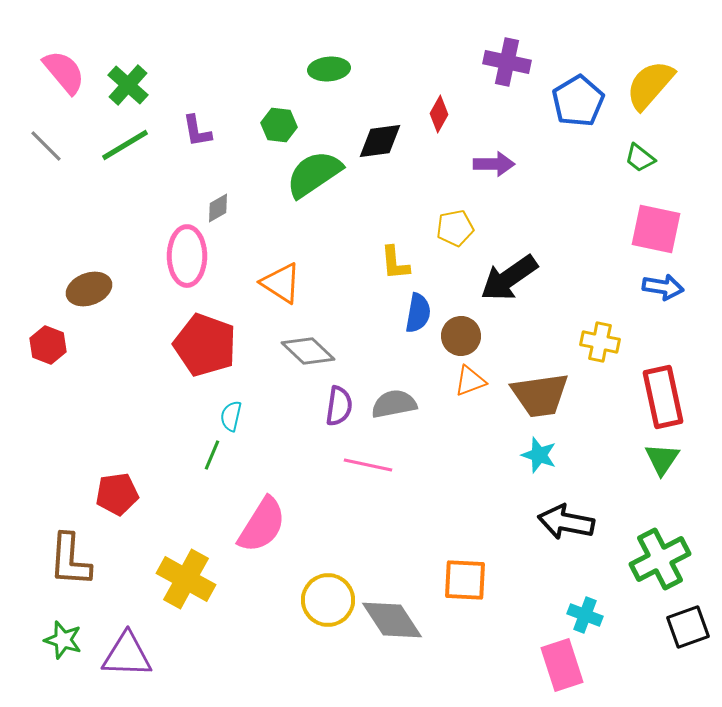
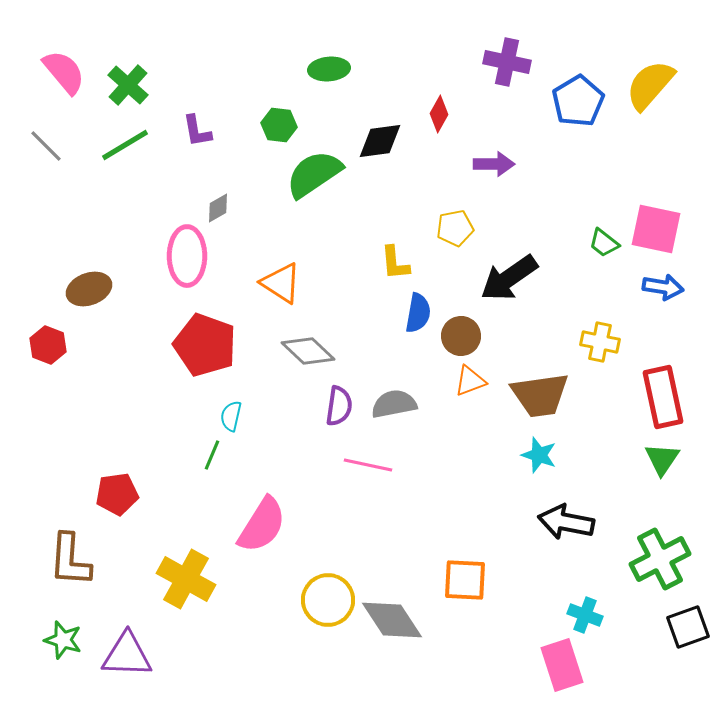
green trapezoid at (640, 158): moved 36 px left, 85 px down
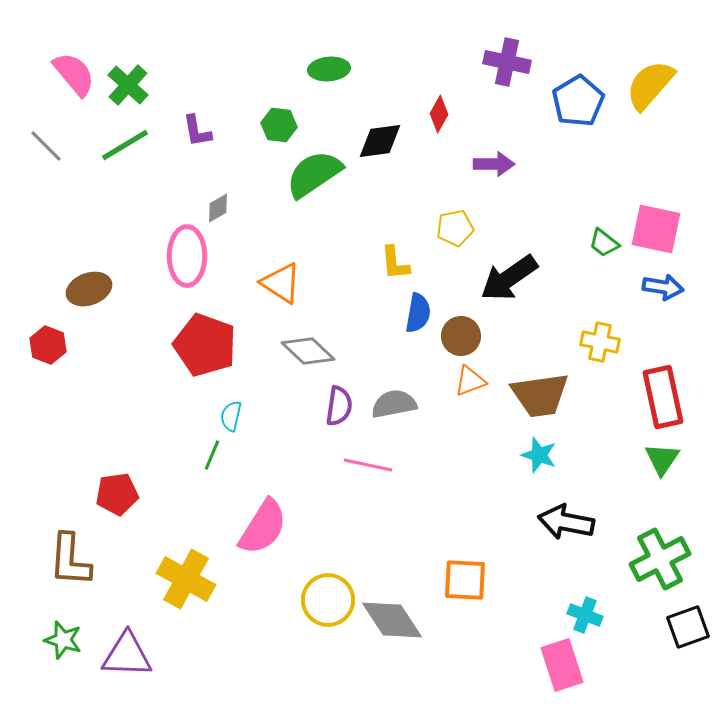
pink semicircle at (64, 72): moved 10 px right, 2 px down
pink semicircle at (262, 525): moved 1 px right, 2 px down
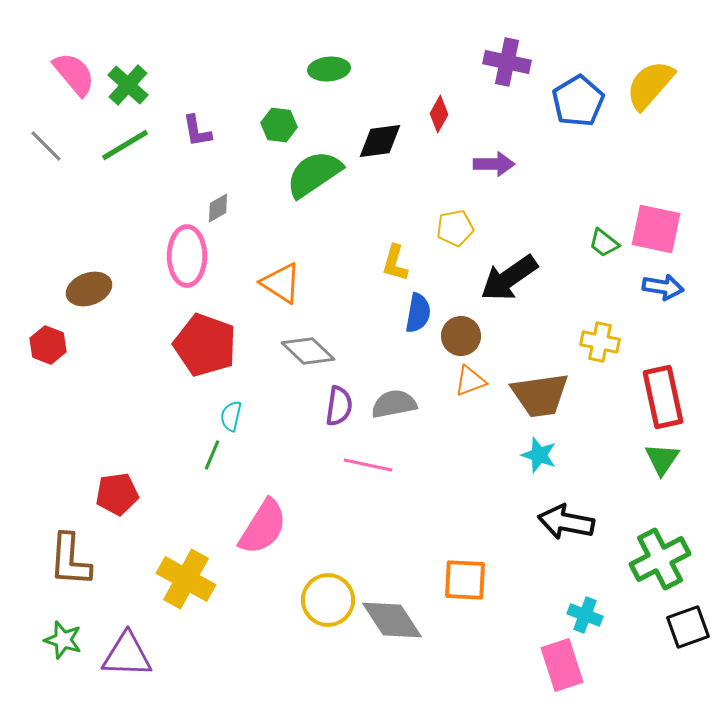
yellow L-shape at (395, 263): rotated 21 degrees clockwise
